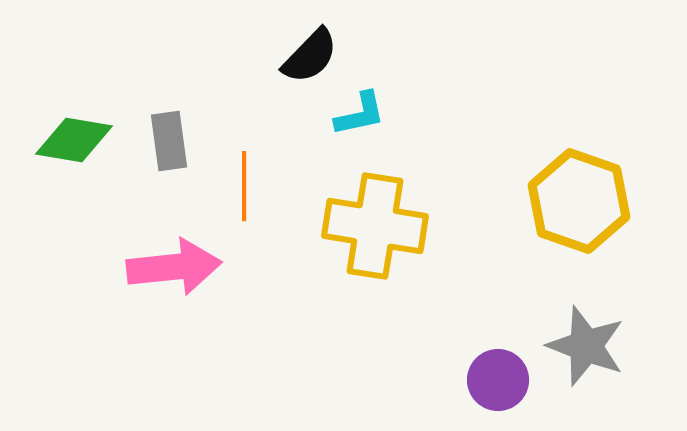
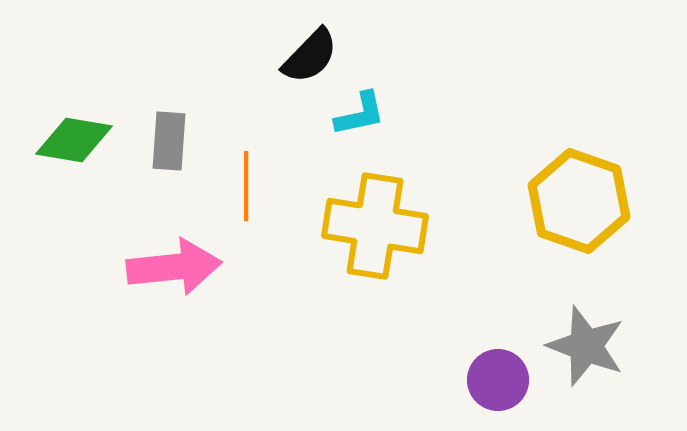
gray rectangle: rotated 12 degrees clockwise
orange line: moved 2 px right
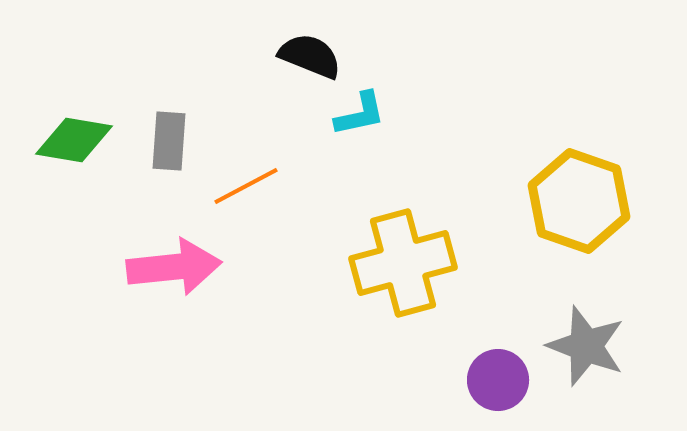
black semicircle: rotated 112 degrees counterclockwise
orange line: rotated 62 degrees clockwise
yellow cross: moved 28 px right, 37 px down; rotated 24 degrees counterclockwise
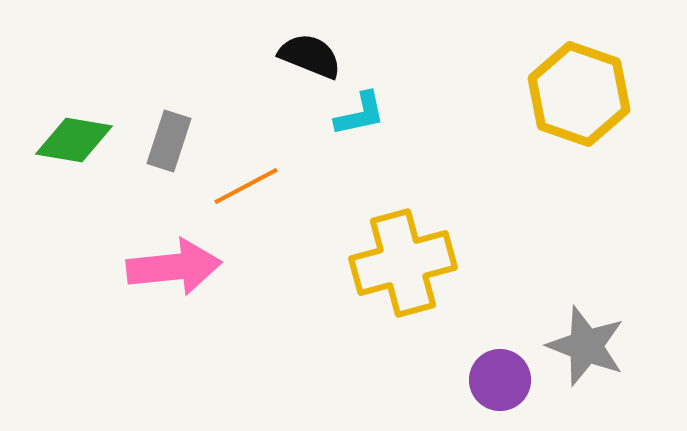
gray rectangle: rotated 14 degrees clockwise
yellow hexagon: moved 107 px up
purple circle: moved 2 px right
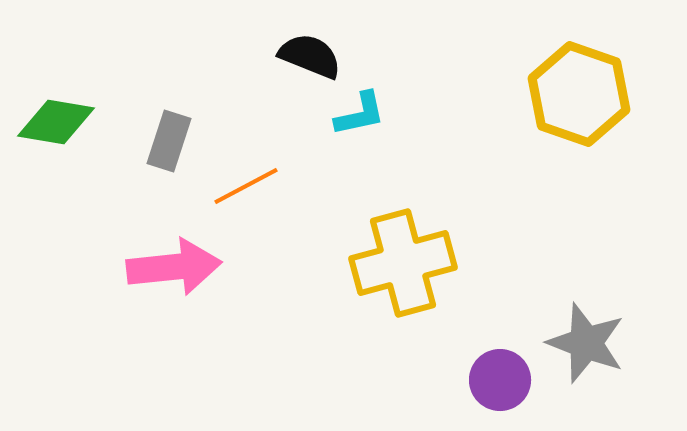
green diamond: moved 18 px left, 18 px up
gray star: moved 3 px up
